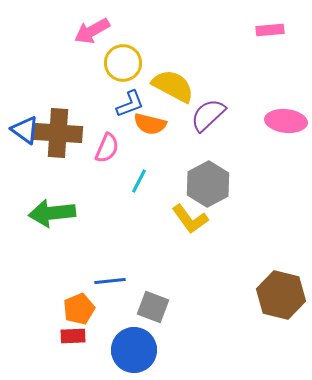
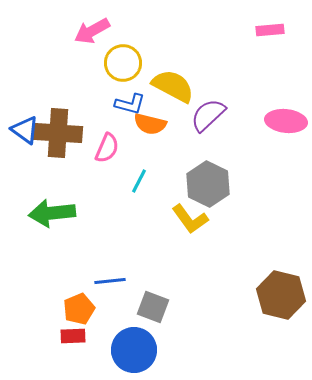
blue L-shape: rotated 36 degrees clockwise
gray hexagon: rotated 6 degrees counterclockwise
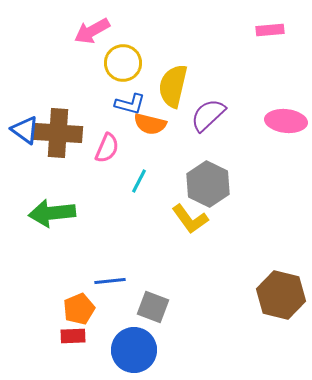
yellow semicircle: rotated 105 degrees counterclockwise
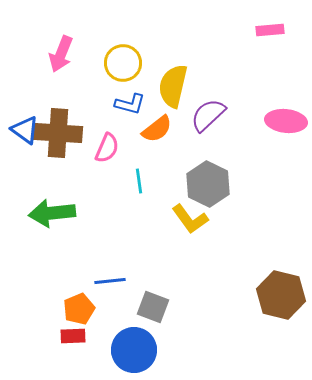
pink arrow: moved 31 px left, 23 px down; rotated 39 degrees counterclockwise
orange semicircle: moved 7 px right, 5 px down; rotated 52 degrees counterclockwise
cyan line: rotated 35 degrees counterclockwise
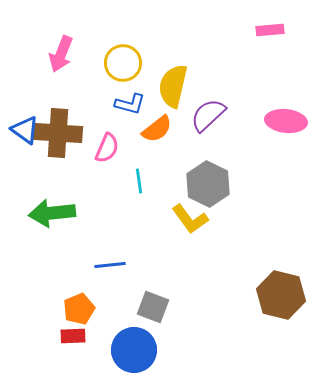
blue line: moved 16 px up
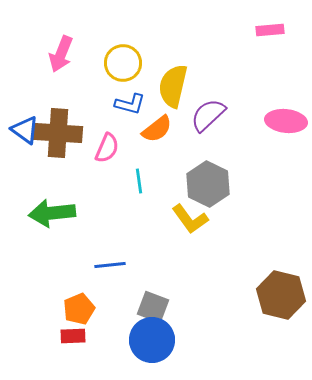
blue circle: moved 18 px right, 10 px up
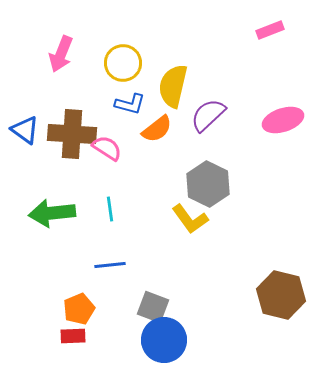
pink rectangle: rotated 16 degrees counterclockwise
pink ellipse: moved 3 px left, 1 px up; rotated 24 degrees counterclockwise
brown cross: moved 14 px right, 1 px down
pink semicircle: rotated 80 degrees counterclockwise
cyan line: moved 29 px left, 28 px down
blue circle: moved 12 px right
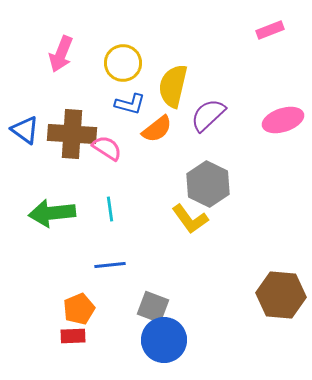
brown hexagon: rotated 9 degrees counterclockwise
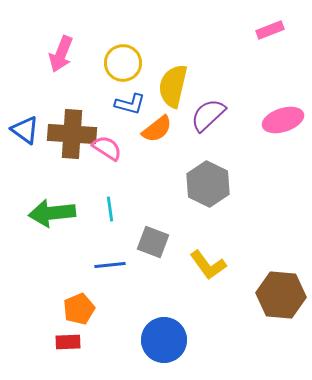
yellow L-shape: moved 18 px right, 46 px down
gray square: moved 65 px up
red rectangle: moved 5 px left, 6 px down
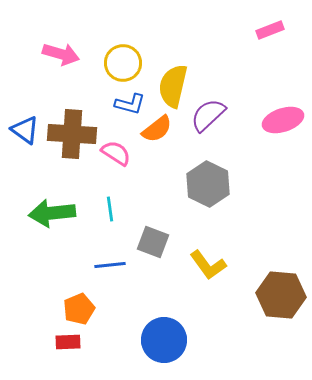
pink arrow: rotated 96 degrees counterclockwise
pink semicircle: moved 9 px right, 5 px down
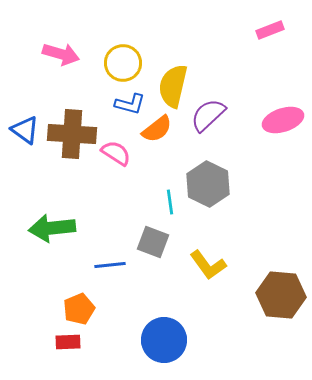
cyan line: moved 60 px right, 7 px up
green arrow: moved 15 px down
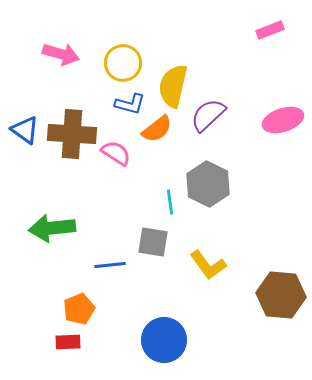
gray square: rotated 12 degrees counterclockwise
